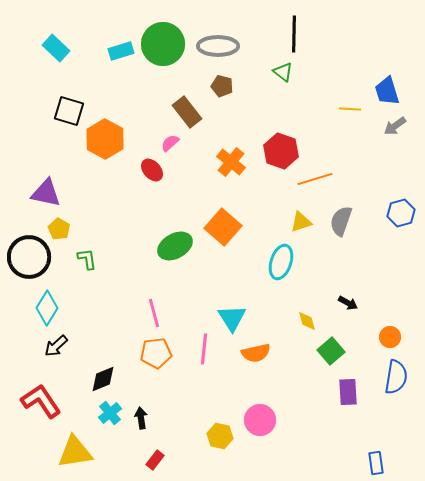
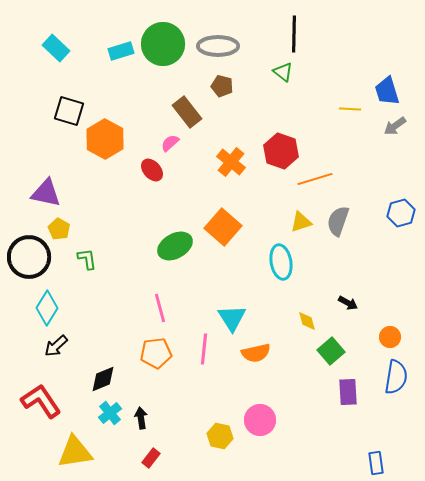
gray semicircle at (341, 221): moved 3 px left
cyan ellipse at (281, 262): rotated 28 degrees counterclockwise
pink line at (154, 313): moved 6 px right, 5 px up
red rectangle at (155, 460): moved 4 px left, 2 px up
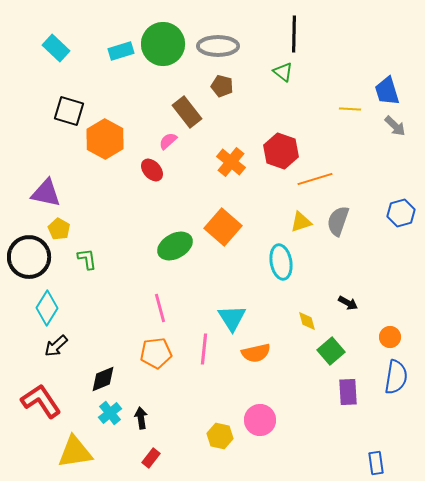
gray arrow at (395, 126): rotated 100 degrees counterclockwise
pink semicircle at (170, 143): moved 2 px left, 2 px up
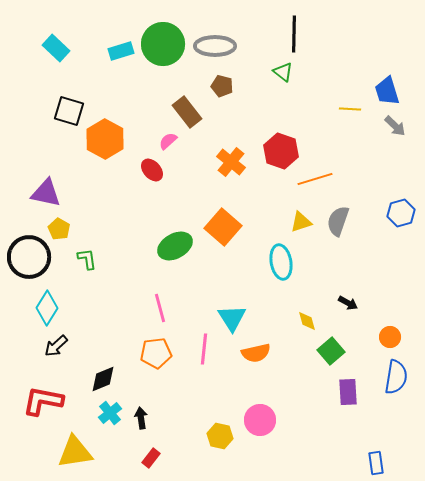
gray ellipse at (218, 46): moved 3 px left
red L-shape at (41, 401): moved 2 px right; rotated 45 degrees counterclockwise
